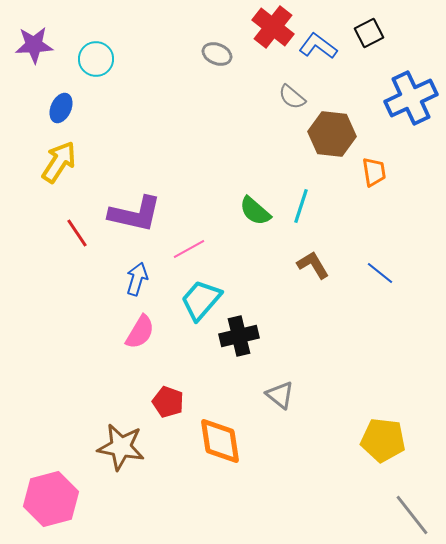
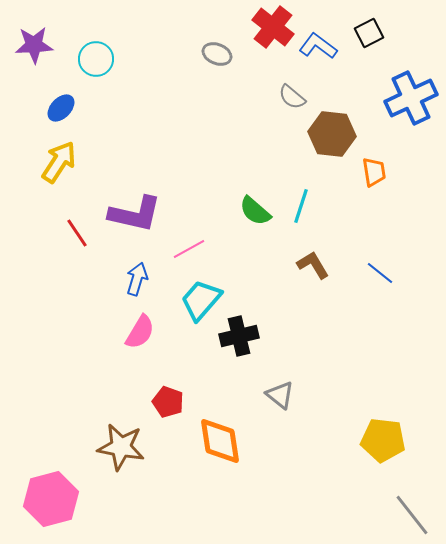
blue ellipse: rotated 20 degrees clockwise
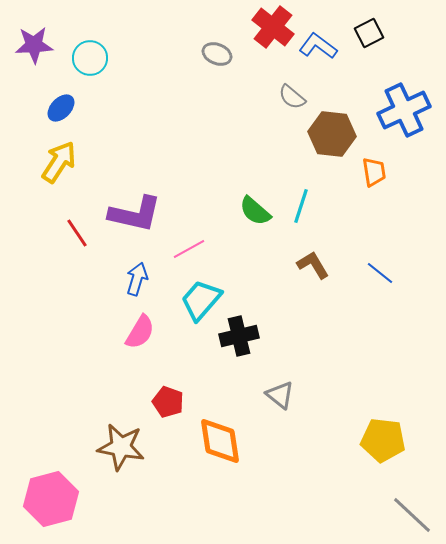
cyan circle: moved 6 px left, 1 px up
blue cross: moved 7 px left, 12 px down
gray line: rotated 9 degrees counterclockwise
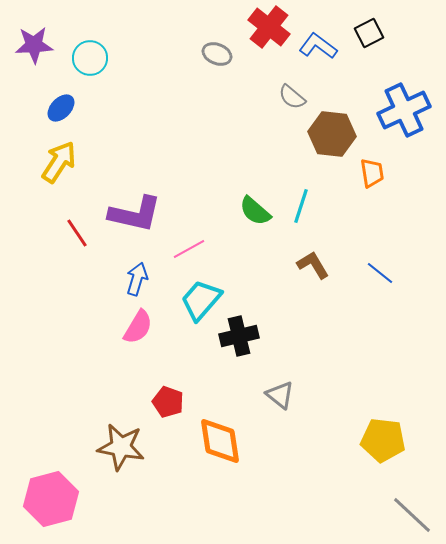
red cross: moved 4 px left
orange trapezoid: moved 2 px left, 1 px down
pink semicircle: moved 2 px left, 5 px up
